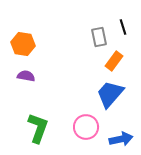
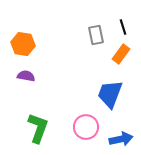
gray rectangle: moved 3 px left, 2 px up
orange rectangle: moved 7 px right, 7 px up
blue trapezoid: rotated 20 degrees counterclockwise
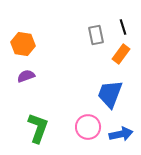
purple semicircle: rotated 30 degrees counterclockwise
pink circle: moved 2 px right
blue arrow: moved 5 px up
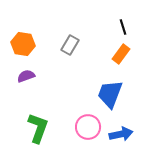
gray rectangle: moved 26 px left, 10 px down; rotated 42 degrees clockwise
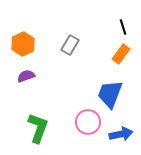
orange hexagon: rotated 25 degrees clockwise
pink circle: moved 5 px up
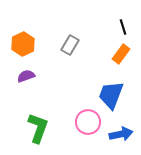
blue trapezoid: moved 1 px right, 1 px down
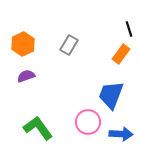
black line: moved 6 px right, 2 px down
gray rectangle: moved 1 px left
green L-shape: rotated 56 degrees counterclockwise
blue arrow: rotated 15 degrees clockwise
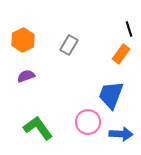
orange hexagon: moved 4 px up
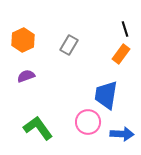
black line: moved 4 px left
blue trapezoid: moved 5 px left; rotated 12 degrees counterclockwise
blue arrow: moved 1 px right
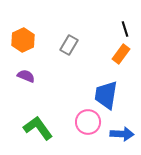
purple semicircle: rotated 42 degrees clockwise
